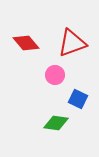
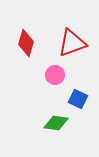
red diamond: rotated 56 degrees clockwise
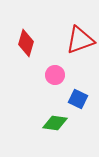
red triangle: moved 8 px right, 3 px up
green diamond: moved 1 px left
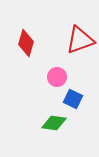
pink circle: moved 2 px right, 2 px down
blue square: moved 5 px left
green diamond: moved 1 px left
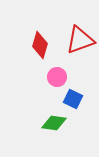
red diamond: moved 14 px right, 2 px down
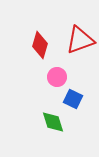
green diamond: moved 1 px left, 1 px up; rotated 65 degrees clockwise
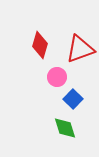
red triangle: moved 9 px down
blue square: rotated 18 degrees clockwise
green diamond: moved 12 px right, 6 px down
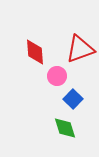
red diamond: moved 5 px left, 7 px down; rotated 20 degrees counterclockwise
pink circle: moved 1 px up
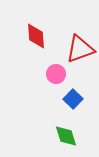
red diamond: moved 1 px right, 16 px up
pink circle: moved 1 px left, 2 px up
green diamond: moved 1 px right, 8 px down
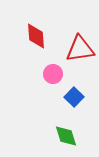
red triangle: rotated 12 degrees clockwise
pink circle: moved 3 px left
blue square: moved 1 px right, 2 px up
